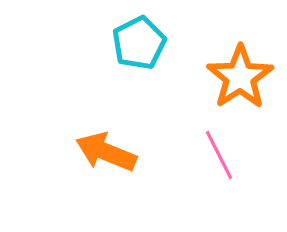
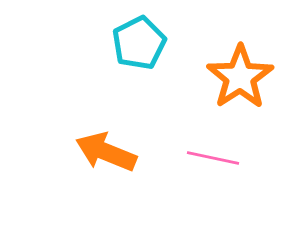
pink line: moved 6 px left, 3 px down; rotated 51 degrees counterclockwise
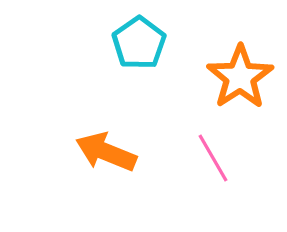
cyan pentagon: rotated 8 degrees counterclockwise
pink line: rotated 48 degrees clockwise
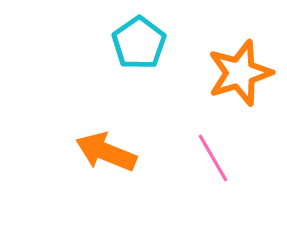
orange star: moved 4 px up; rotated 16 degrees clockwise
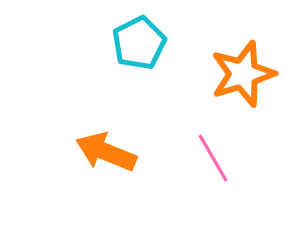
cyan pentagon: rotated 8 degrees clockwise
orange star: moved 3 px right, 1 px down
